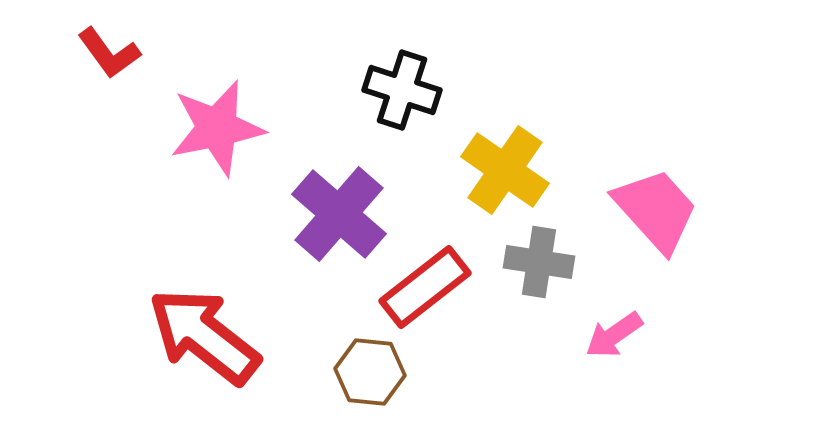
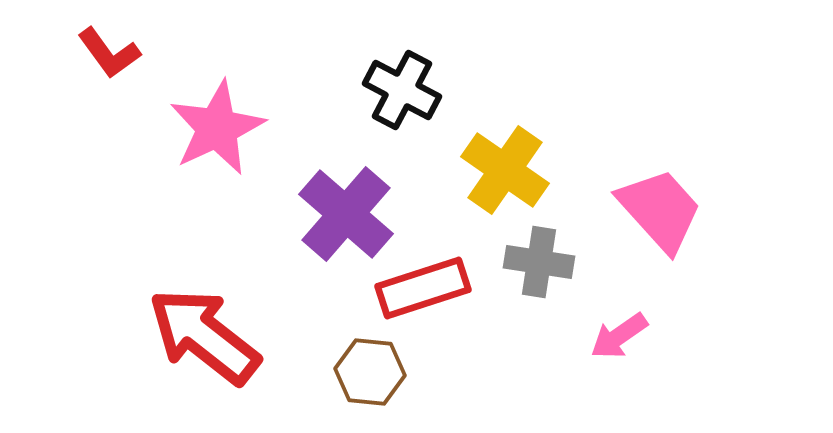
black cross: rotated 10 degrees clockwise
pink star: rotated 14 degrees counterclockwise
pink trapezoid: moved 4 px right
purple cross: moved 7 px right
red rectangle: moved 2 px left, 1 px down; rotated 20 degrees clockwise
pink arrow: moved 5 px right, 1 px down
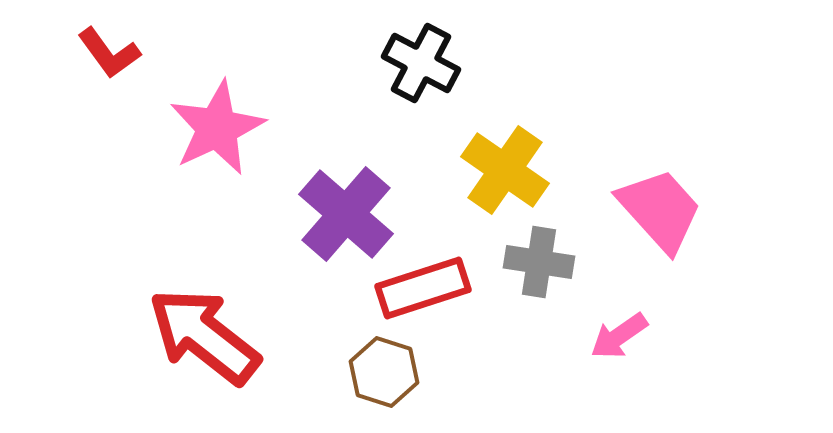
black cross: moved 19 px right, 27 px up
brown hexagon: moved 14 px right; rotated 12 degrees clockwise
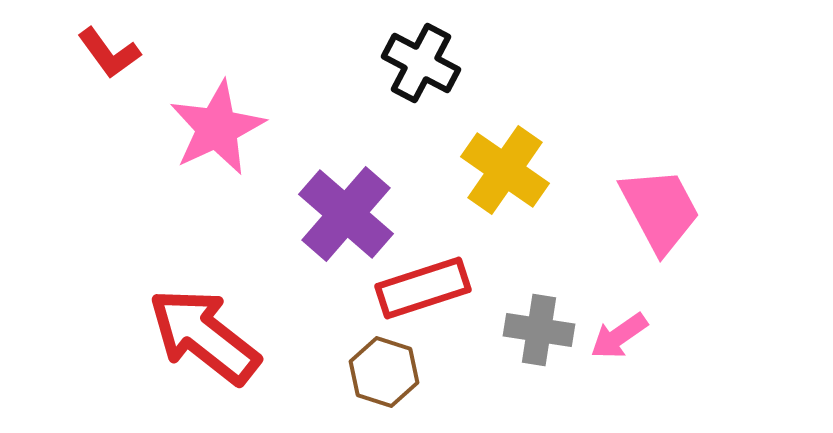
pink trapezoid: rotated 14 degrees clockwise
gray cross: moved 68 px down
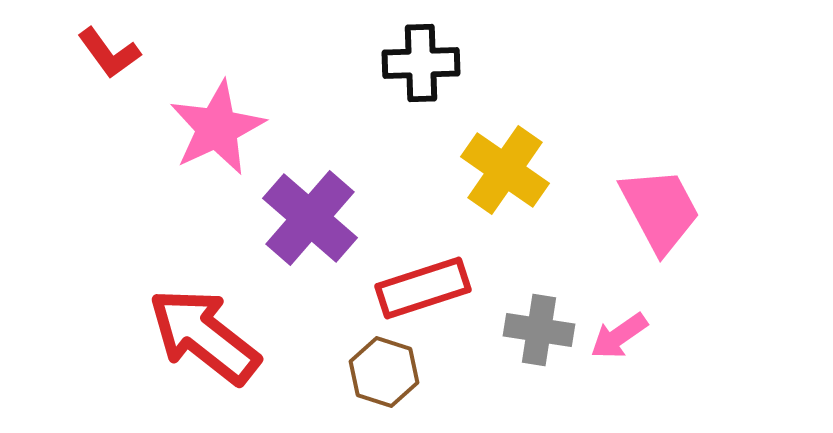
black cross: rotated 30 degrees counterclockwise
purple cross: moved 36 px left, 4 px down
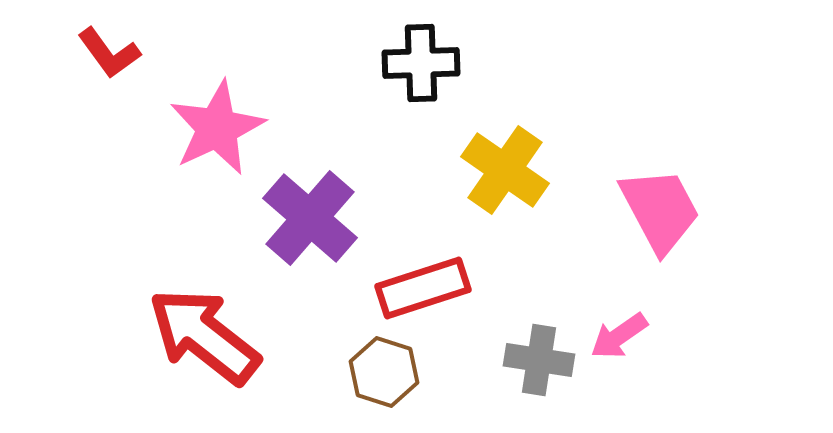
gray cross: moved 30 px down
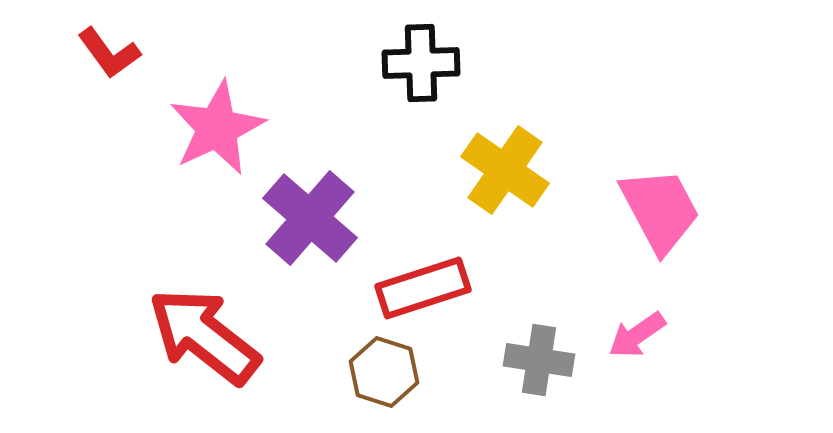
pink arrow: moved 18 px right, 1 px up
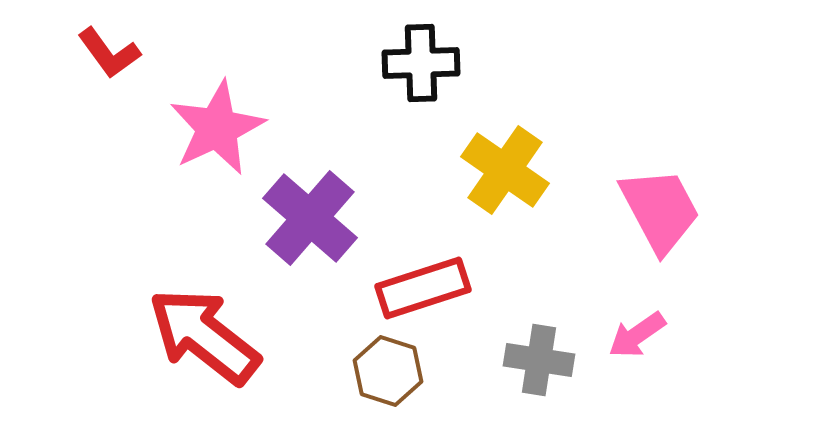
brown hexagon: moved 4 px right, 1 px up
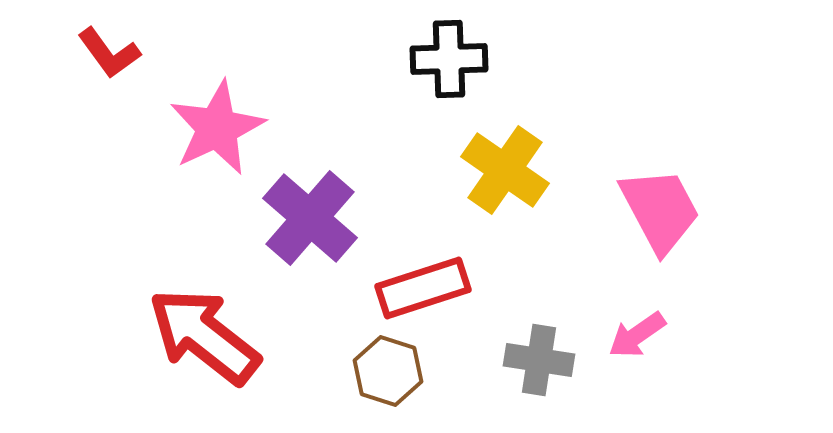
black cross: moved 28 px right, 4 px up
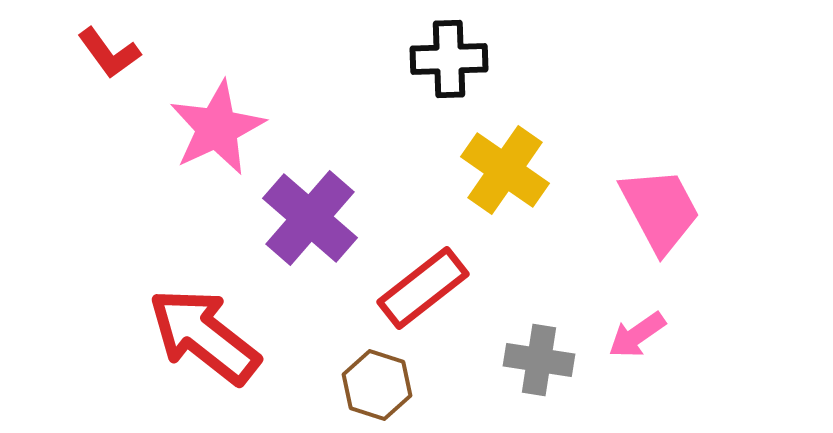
red rectangle: rotated 20 degrees counterclockwise
brown hexagon: moved 11 px left, 14 px down
